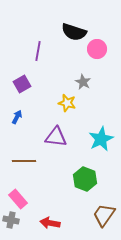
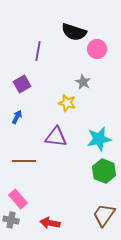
cyan star: moved 2 px left; rotated 15 degrees clockwise
green hexagon: moved 19 px right, 8 px up
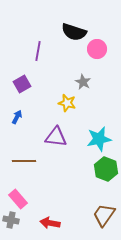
green hexagon: moved 2 px right, 2 px up
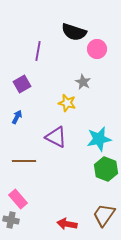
purple triangle: rotated 20 degrees clockwise
red arrow: moved 17 px right, 1 px down
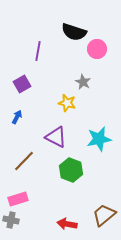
brown line: rotated 45 degrees counterclockwise
green hexagon: moved 35 px left, 1 px down
pink rectangle: rotated 66 degrees counterclockwise
brown trapezoid: rotated 15 degrees clockwise
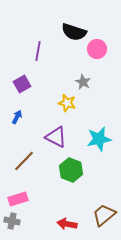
gray cross: moved 1 px right, 1 px down
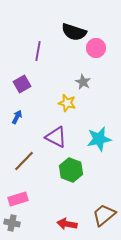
pink circle: moved 1 px left, 1 px up
gray cross: moved 2 px down
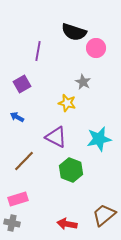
blue arrow: rotated 88 degrees counterclockwise
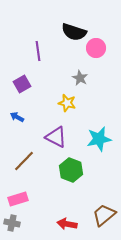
purple line: rotated 18 degrees counterclockwise
gray star: moved 3 px left, 4 px up
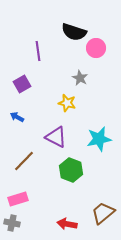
brown trapezoid: moved 1 px left, 2 px up
